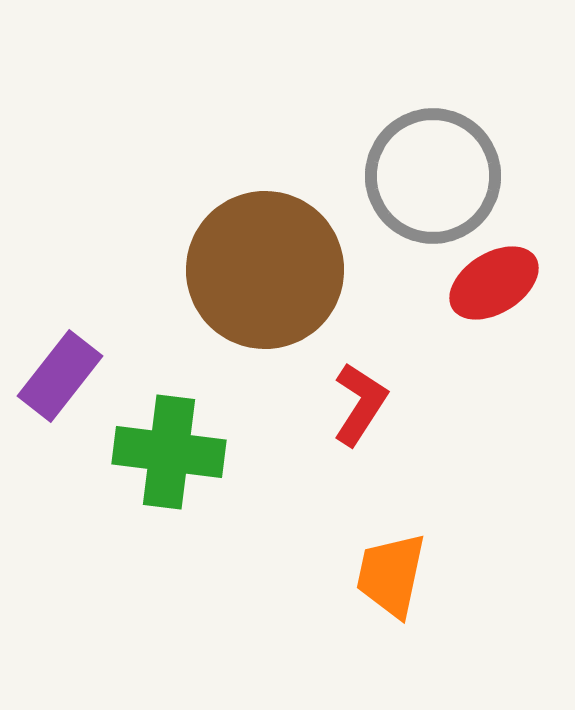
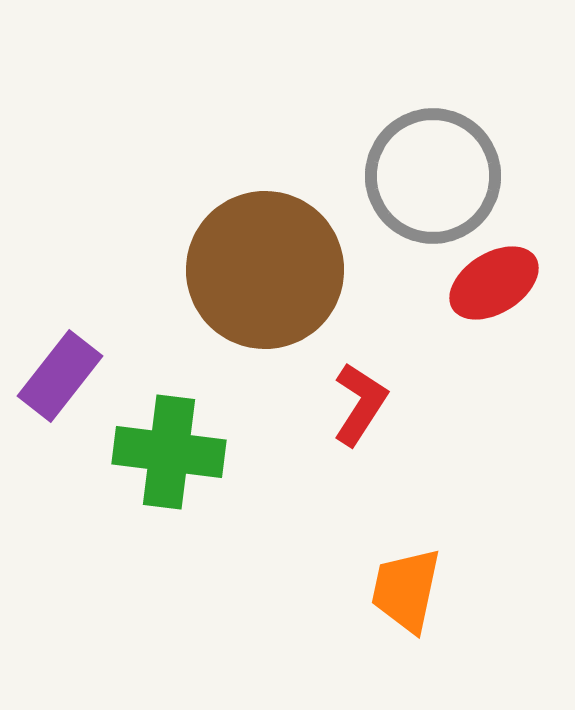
orange trapezoid: moved 15 px right, 15 px down
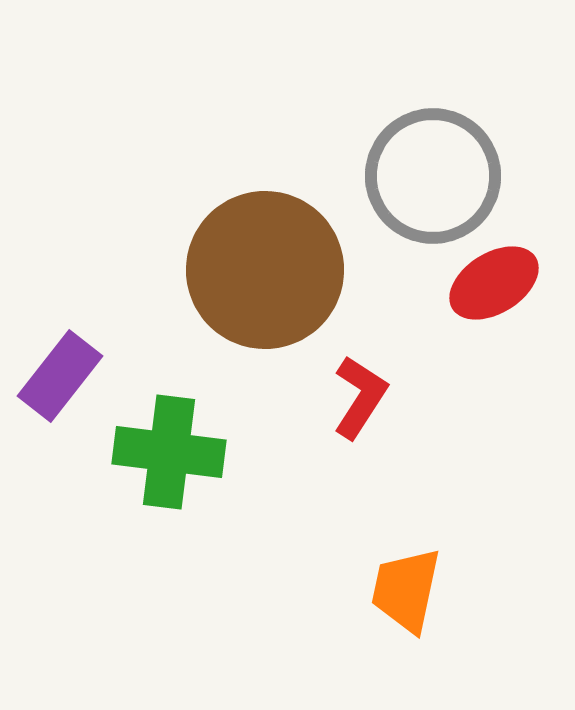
red L-shape: moved 7 px up
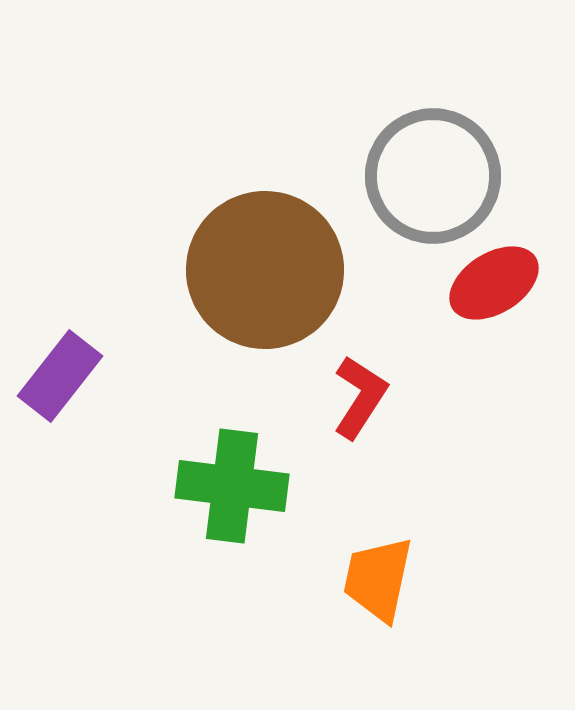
green cross: moved 63 px right, 34 px down
orange trapezoid: moved 28 px left, 11 px up
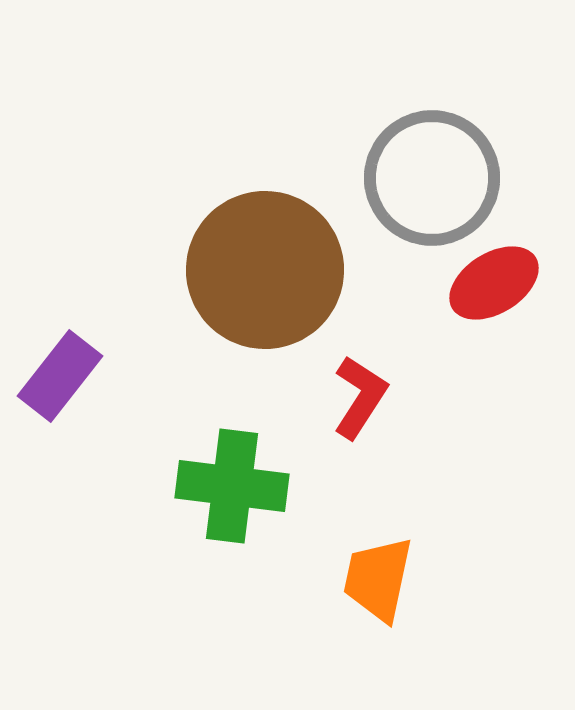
gray circle: moved 1 px left, 2 px down
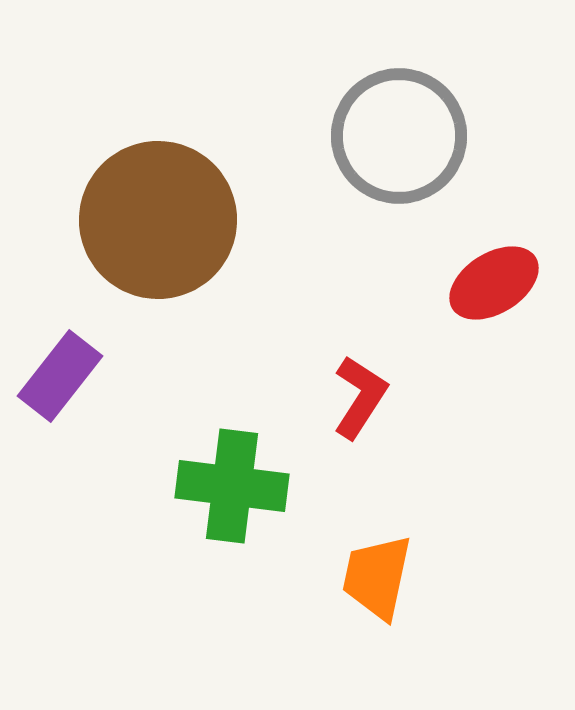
gray circle: moved 33 px left, 42 px up
brown circle: moved 107 px left, 50 px up
orange trapezoid: moved 1 px left, 2 px up
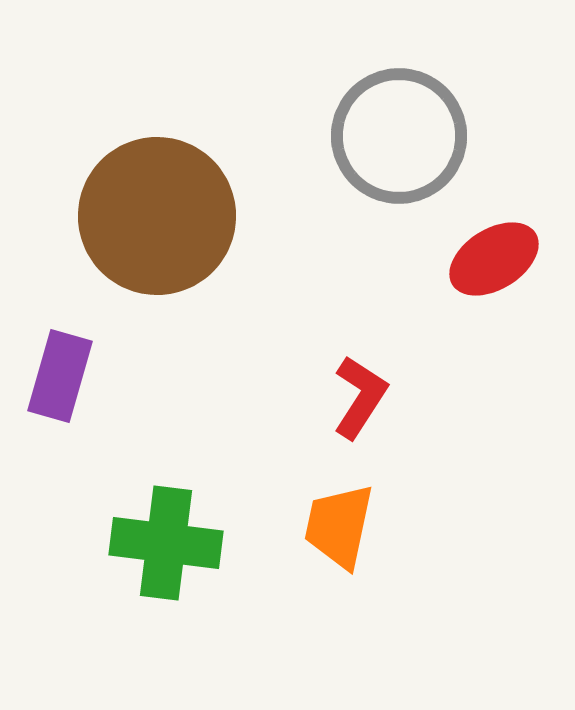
brown circle: moved 1 px left, 4 px up
red ellipse: moved 24 px up
purple rectangle: rotated 22 degrees counterclockwise
green cross: moved 66 px left, 57 px down
orange trapezoid: moved 38 px left, 51 px up
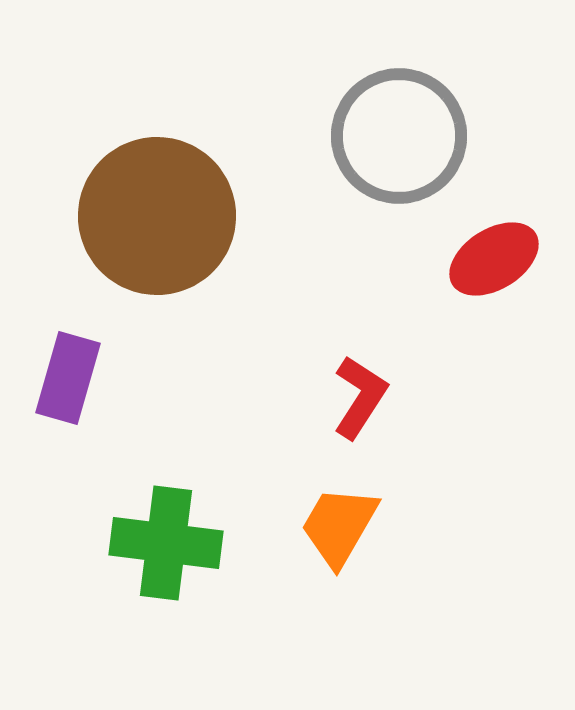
purple rectangle: moved 8 px right, 2 px down
orange trapezoid: rotated 18 degrees clockwise
